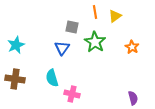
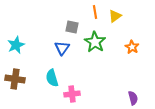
pink cross: rotated 21 degrees counterclockwise
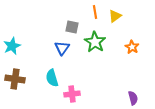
cyan star: moved 4 px left, 1 px down
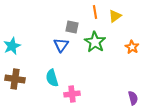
blue triangle: moved 1 px left, 3 px up
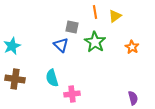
blue triangle: rotated 21 degrees counterclockwise
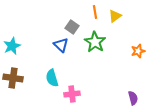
gray square: rotated 24 degrees clockwise
orange star: moved 6 px right, 4 px down; rotated 24 degrees clockwise
brown cross: moved 2 px left, 1 px up
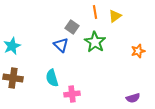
purple semicircle: rotated 88 degrees clockwise
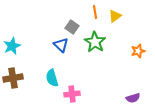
brown cross: rotated 18 degrees counterclockwise
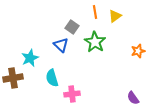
cyan star: moved 18 px right, 12 px down
purple semicircle: rotated 72 degrees clockwise
